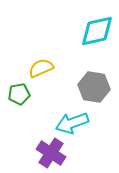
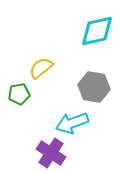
yellow semicircle: rotated 15 degrees counterclockwise
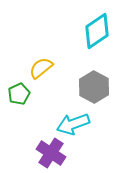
cyan diamond: rotated 21 degrees counterclockwise
gray hexagon: rotated 20 degrees clockwise
green pentagon: rotated 15 degrees counterclockwise
cyan arrow: moved 1 px right, 1 px down
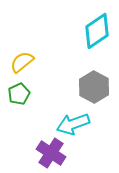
yellow semicircle: moved 19 px left, 6 px up
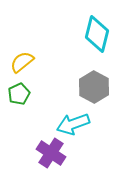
cyan diamond: moved 3 px down; rotated 42 degrees counterclockwise
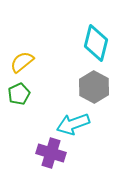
cyan diamond: moved 1 px left, 9 px down
purple cross: rotated 16 degrees counterclockwise
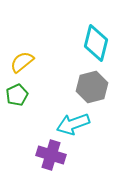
gray hexagon: moved 2 px left; rotated 16 degrees clockwise
green pentagon: moved 2 px left, 1 px down
purple cross: moved 2 px down
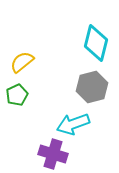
purple cross: moved 2 px right, 1 px up
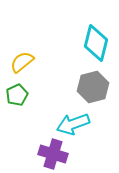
gray hexagon: moved 1 px right
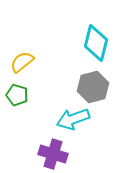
green pentagon: rotated 30 degrees counterclockwise
cyan arrow: moved 5 px up
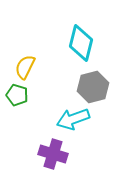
cyan diamond: moved 15 px left
yellow semicircle: moved 3 px right, 5 px down; rotated 25 degrees counterclockwise
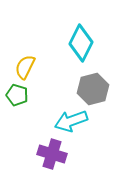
cyan diamond: rotated 12 degrees clockwise
gray hexagon: moved 2 px down
cyan arrow: moved 2 px left, 2 px down
purple cross: moved 1 px left
